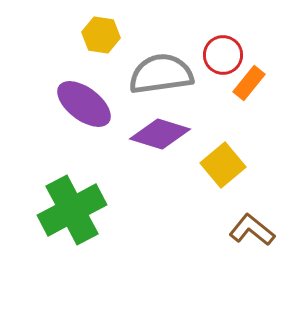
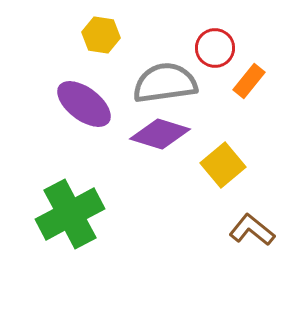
red circle: moved 8 px left, 7 px up
gray semicircle: moved 4 px right, 9 px down
orange rectangle: moved 2 px up
green cross: moved 2 px left, 4 px down
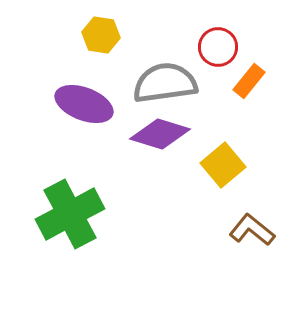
red circle: moved 3 px right, 1 px up
purple ellipse: rotated 16 degrees counterclockwise
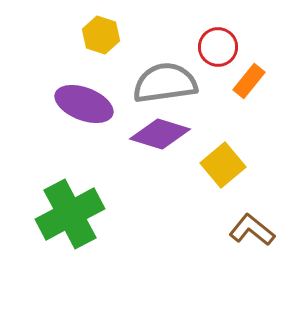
yellow hexagon: rotated 9 degrees clockwise
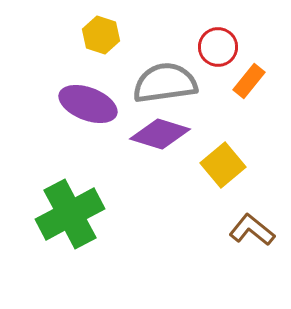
purple ellipse: moved 4 px right
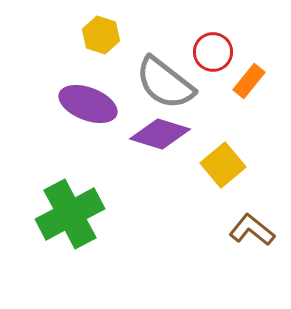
red circle: moved 5 px left, 5 px down
gray semicircle: rotated 134 degrees counterclockwise
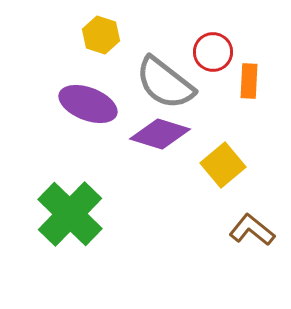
orange rectangle: rotated 36 degrees counterclockwise
green cross: rotated 18 degrees counterclockwise
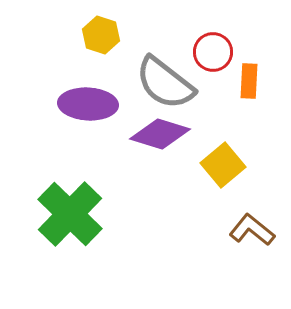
purple ellipse: rotated 18 degrees counterclockwise
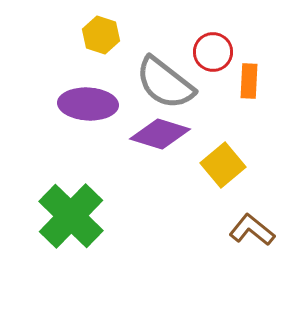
green cross: moved 1 px right, 2 px down
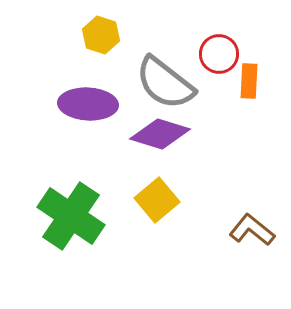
red circle: moved 6 px right, 2 px down
yellow square: moved 66 px left, 35 px down
green cross: rotated 10 degrees counterclockwise
